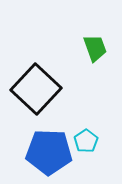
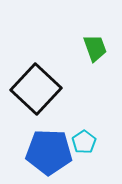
cyan pentagon: moved 2 px left, 1 px down
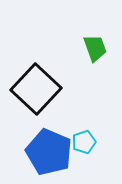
cyan pentagon: rotated 15 degrees clockwise
blue pentagon: rotated 21 degrees clockwise
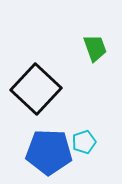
blue pentagon: rotated 21 degrees counterclockwise
